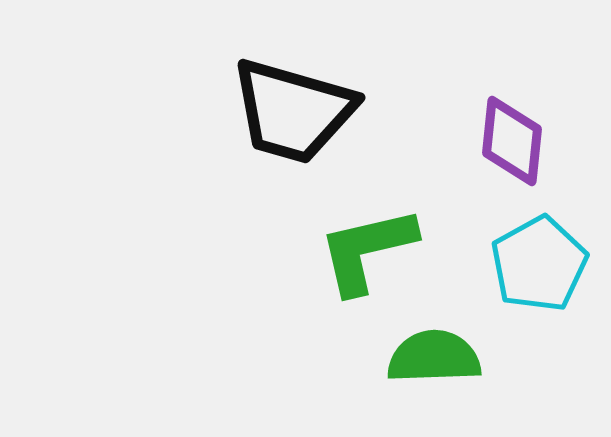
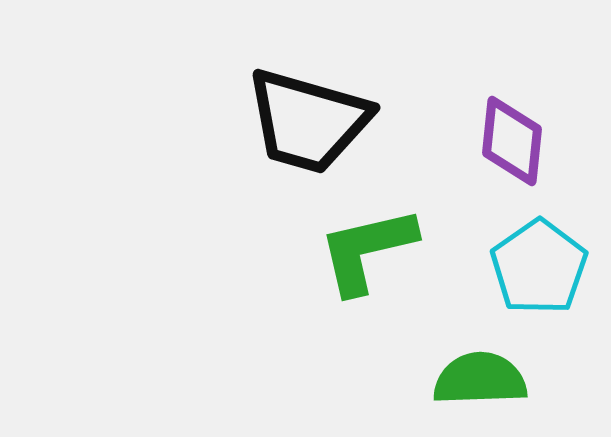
black trapezoid: moved 15 px right, 10 px down
cyan pentagon: moved 3 px down; rotated 6 degrees counterclockwise
green semicircle: moved 46 px right, 22 px down
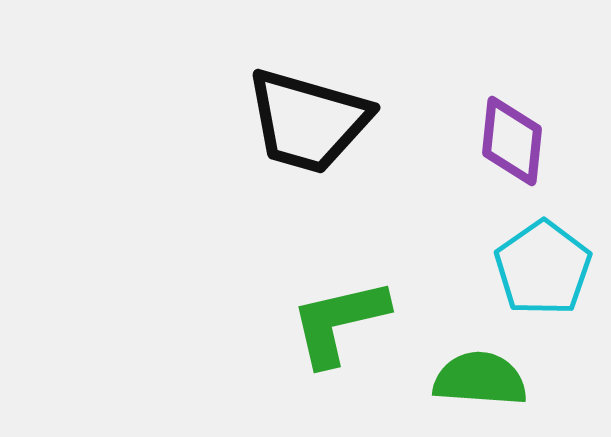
green L-shape: moved 28 px left, 72 px down
cyan pentagon: moved 4 px right, 1 px down
green semicircle: rotated 6 degrees clockwise
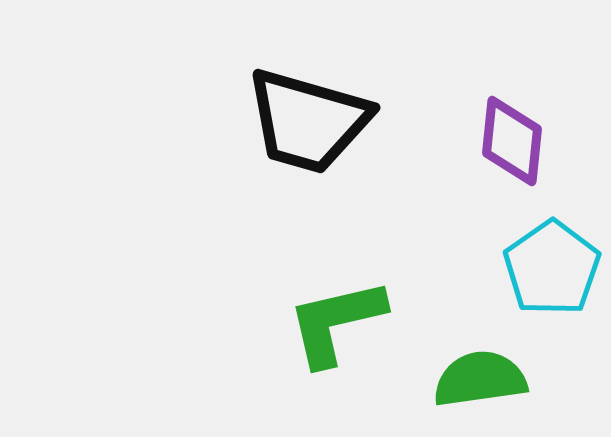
cyan pentagon: moved 9 px right
green L-shape: moved 3 px left
green semicircle: rotated 12 degrees counterclockwise
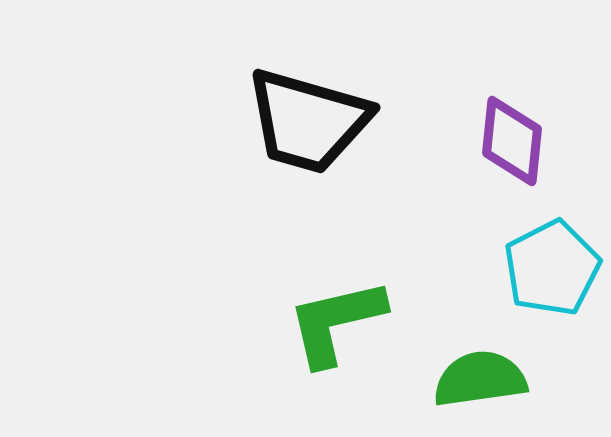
cyan pentagon: rotated 8 degrees clockwise
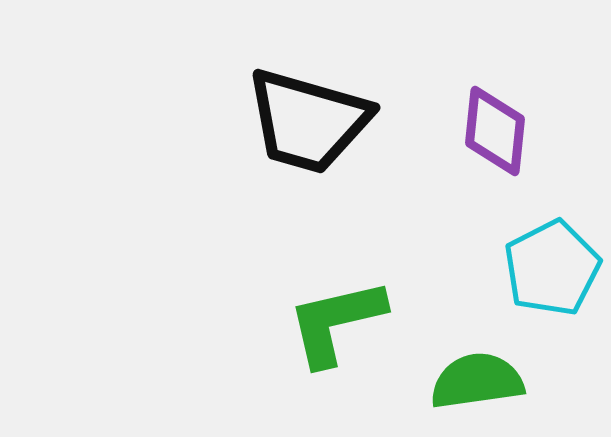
purple diamond: moved 17 px left, 10 px up
green semicircle: moved 3 px left, 2 px down
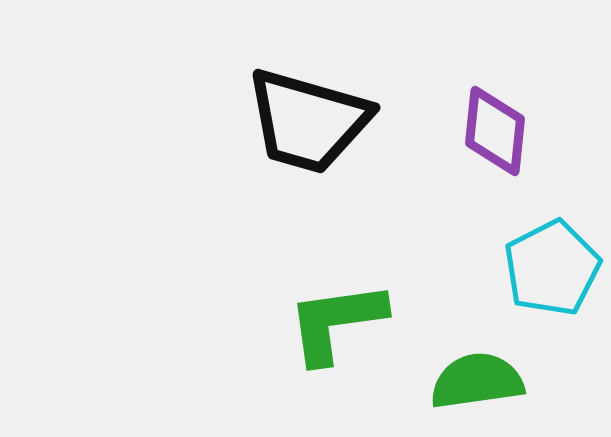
green L-shape: rotated 5 degrees clockwise
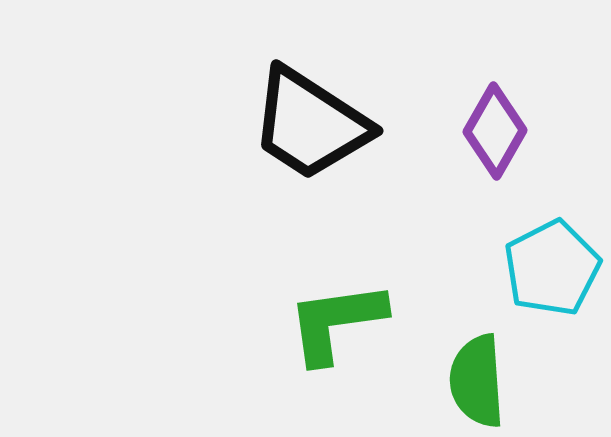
black trapezoid: moved 2 px right, 3 px down; rotated 17 degrees clockwise
purple diamond: rotated 24 degrees clockwise
green semicircle: rotated 86 degrees counterclockwise
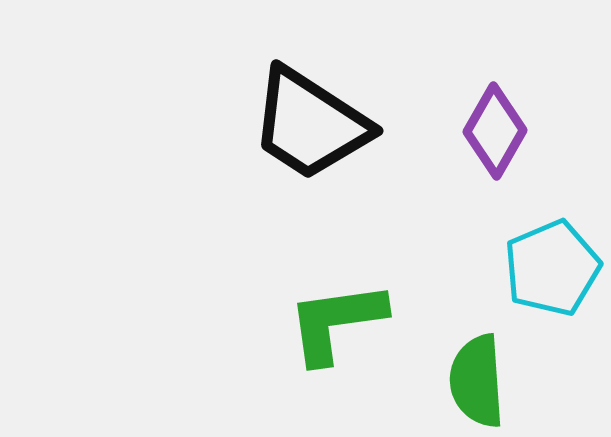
cyan pentagon: rotated 4 degrees clockwise
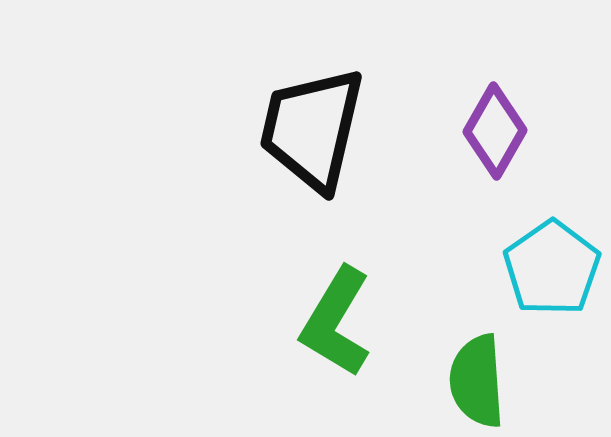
black trapezoid: moved 2 px right, 5 px down; rotated 70 degrees clockwise
cyan pentagon: rotated 12 degrees counterclockwise
green L-shape: rotated 51 degrees counterclockwise
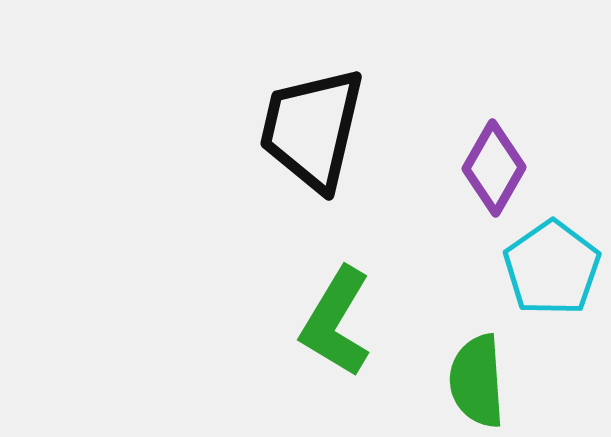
purple diamond: moved 1 px left, 37 px down
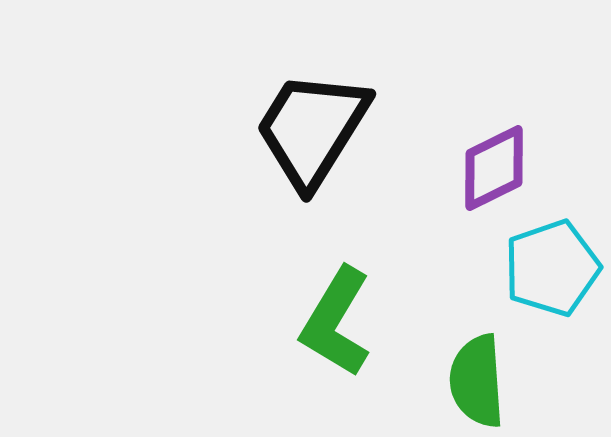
black trapezoid: rotated 19 degrees clockwise
purple diamond: rotated 34 degrees clockwise
cyan pentagon: rotated 16 degrees clockwise
